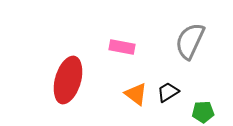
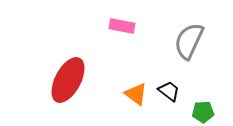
gray semicircle: moved 1 px left
pink rectangle: moved 21 px up
red ellipse: rotated 12 degrees clockwise
black trapezoid: moved 1 px right, 1 px up; rotated 70 degrees clockwise
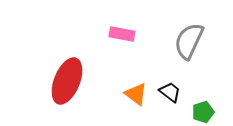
pink rectangle: moved 8 px down
red ellipse: moved 1 px left, 1 px down; rotated 6 degrees counterclockwise
black trapezoid: moved 1 px right, 1 px down
green pentagon: rotated 15 degrees counterclockwise
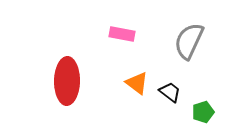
red ellipse: rotated 21 degrees counterclockwise
orange triangle: moved 1 px right, 11 px up
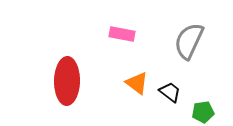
green pentagon: rotated 10 degrees clockwise
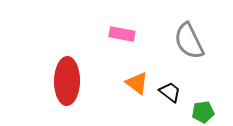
gray semicircle: rotated 51 degrees counterclockwise
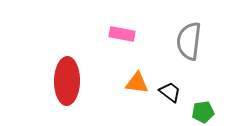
gray semicircle: rotated 33 degrees clockwise
orange triangle: rotated 30 degrees counterclockwise
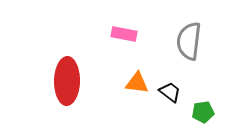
pink rectangle: moved 2 px right
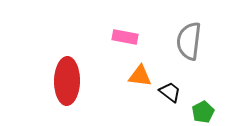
pink rectangle: moved 1 px right, 3 px down
orange triangle: moved 3 px right, 7 px up
green pentagon: rotated 20 degrees counterclockwise
